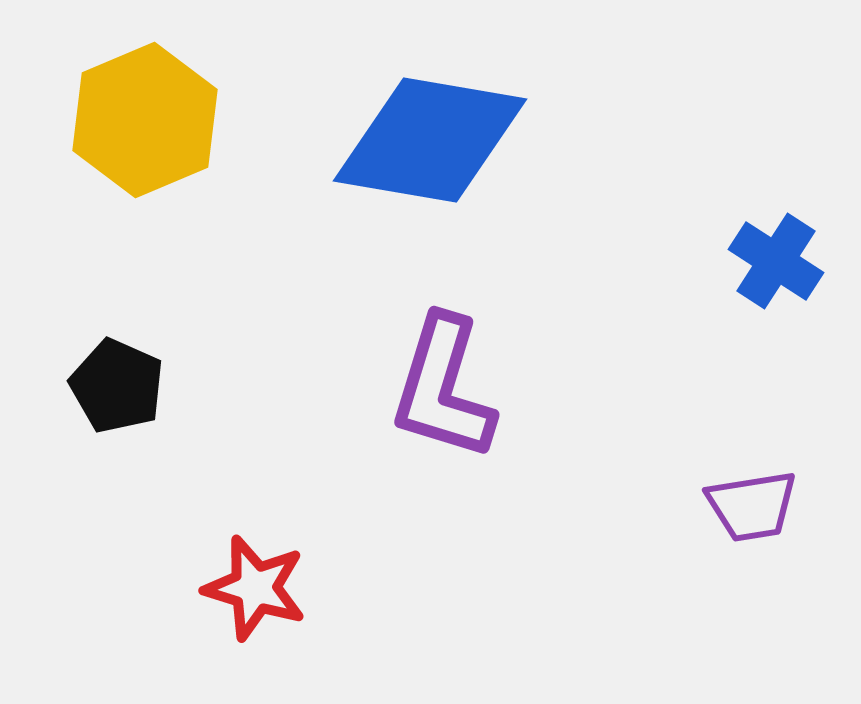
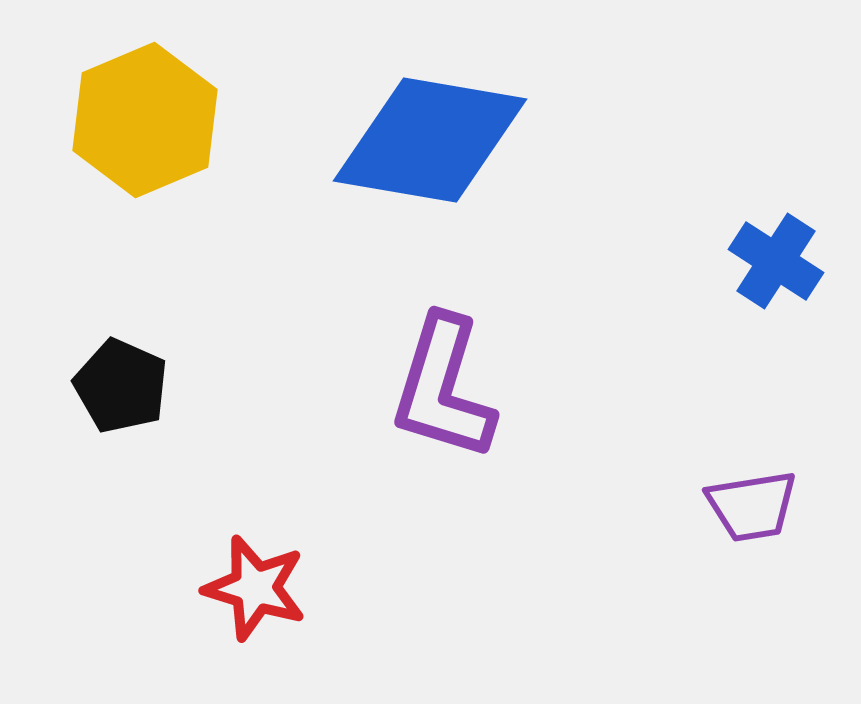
black pentagon: moved 4 px right
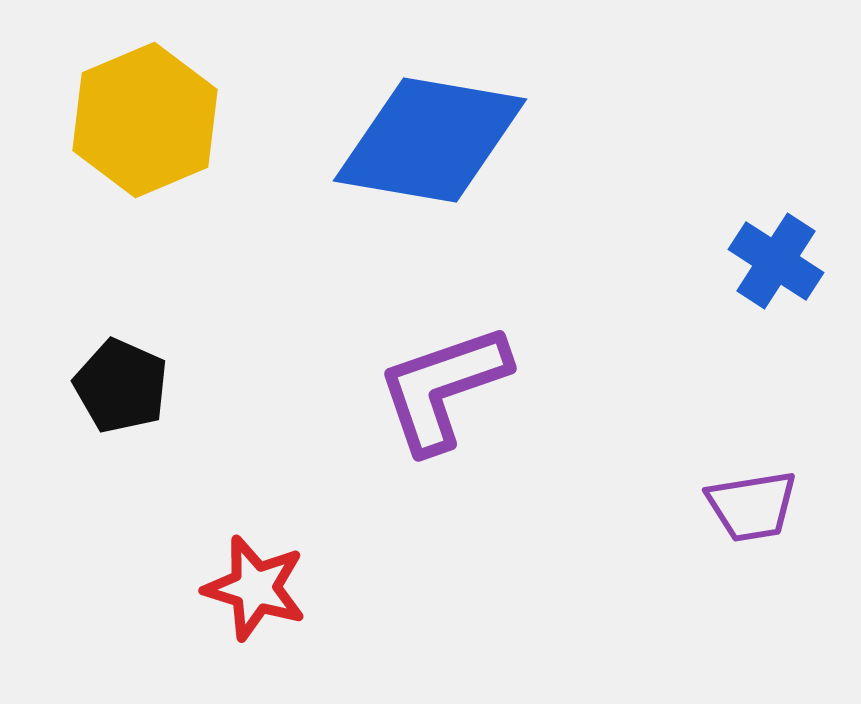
purple L-shape: rotated 54 degrees clockwise
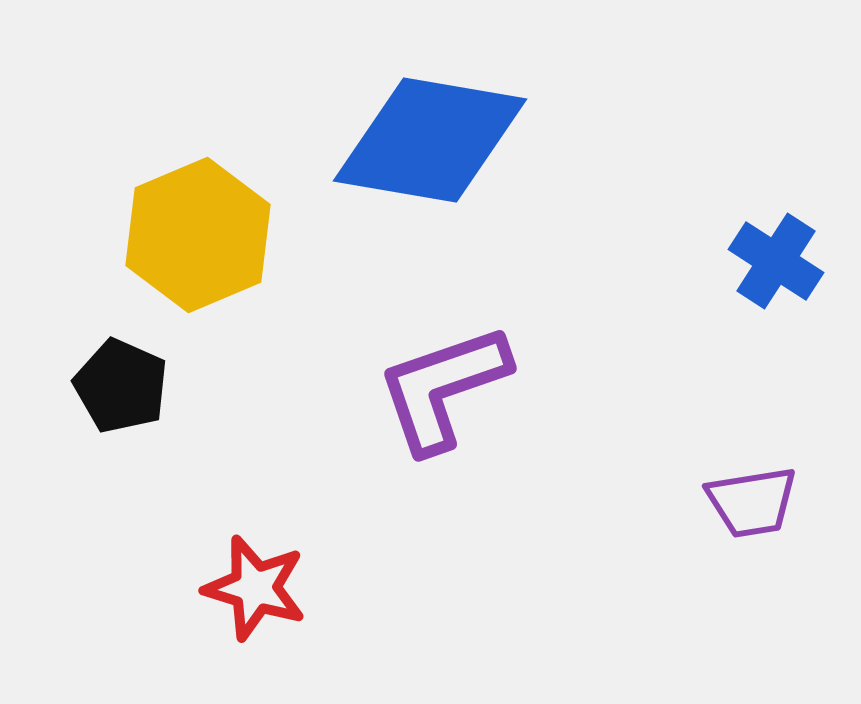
yellow hexagon: moved 53 px right, 115 px down
purple trapezoid: moved 4 px up
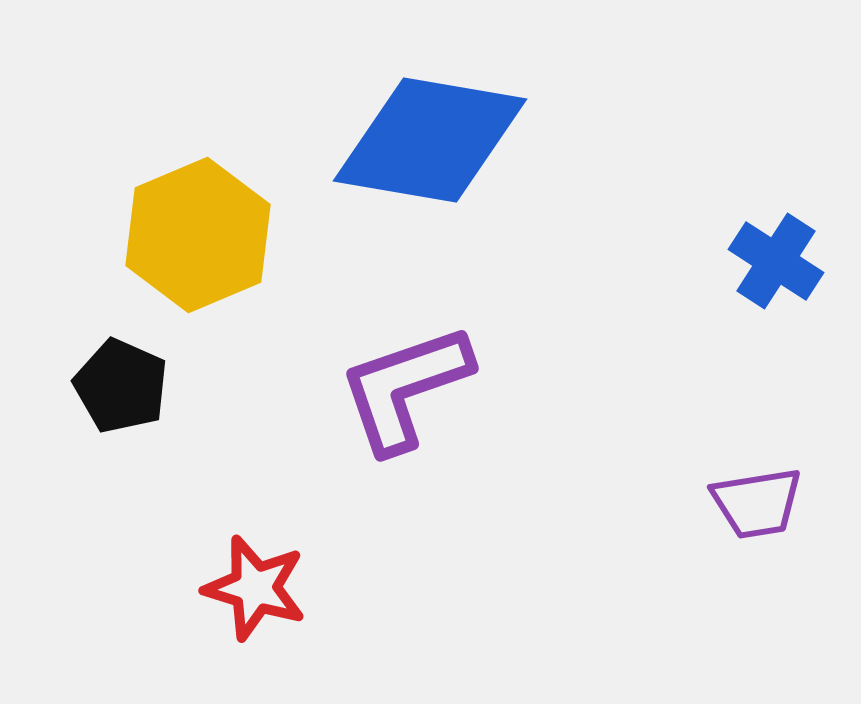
purple L-shape: moved 38 px left
purple trapezoid: moved 5 px right, 1 px down
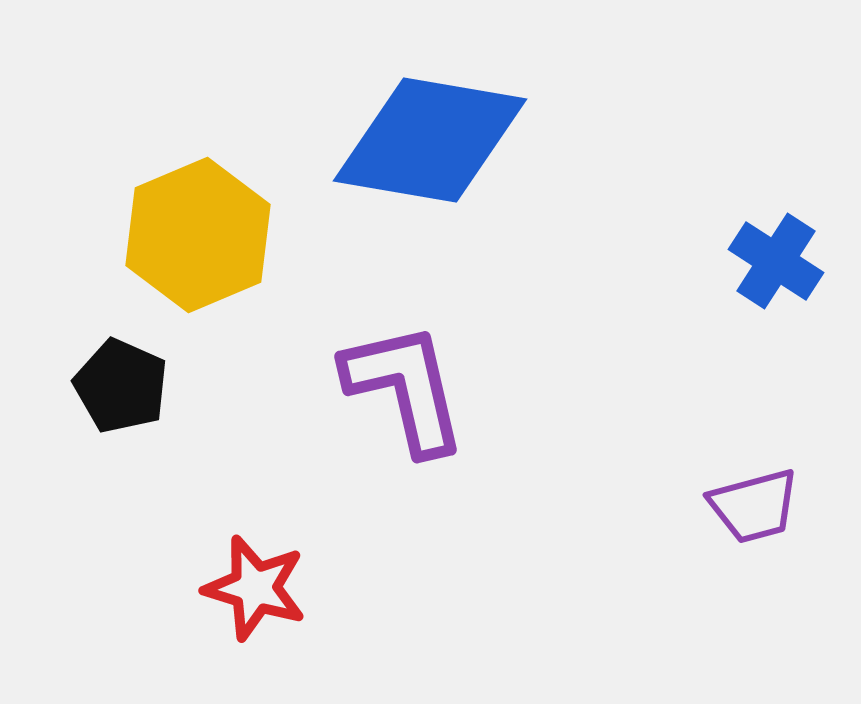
purple L-shape: rotated 96 degrees clockwise
purple trapezoid: moved 3 px left, 3 px down; rotated 6 degrees counterclockwise
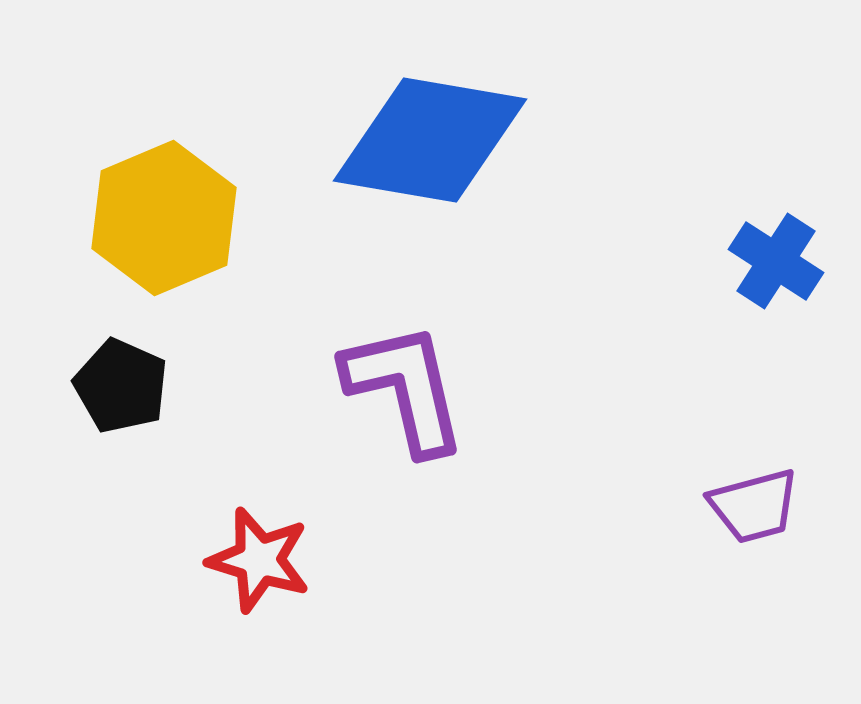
yellow hexagon: moved 34 px left, 17 px up
red star: moved 4 px right, 28 px up
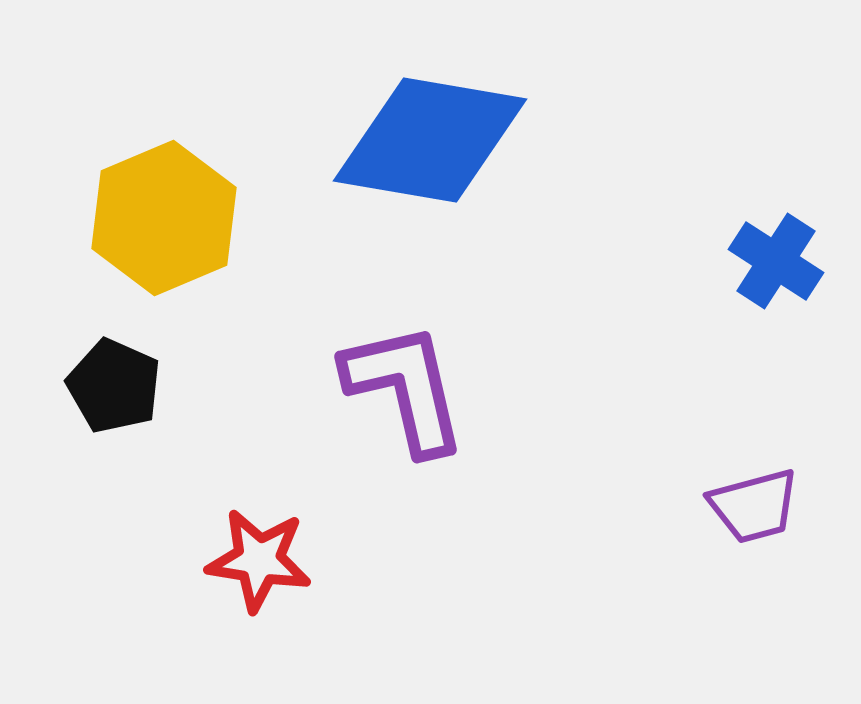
black pentagon: moved 7 px left
red star: rotated 8 degrees counterclockwise
